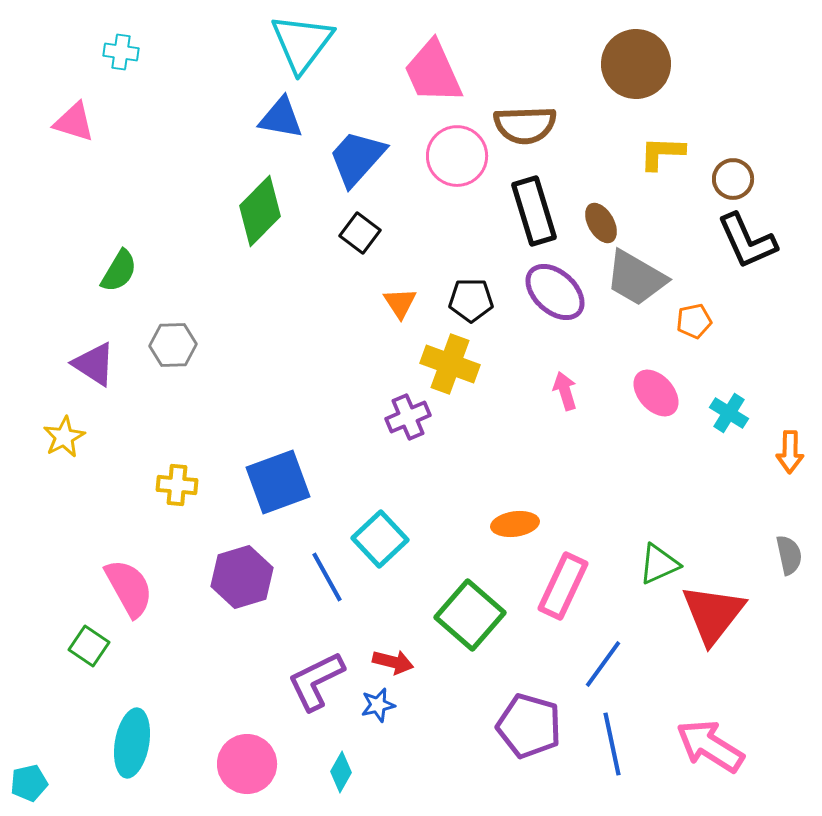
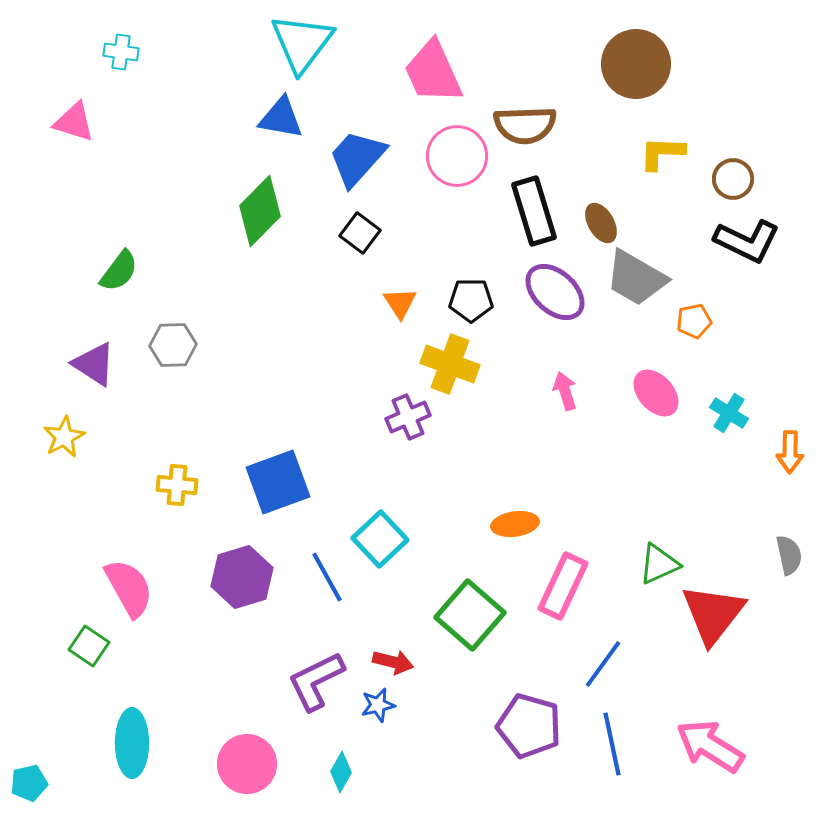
black L-shape at (747, 241): rotated 40 degrees counterclockwise
green semicircle at (119, 271): rotated 6 degrees clockwise
cyan ellipse at (132, 743): rotated 10 degrees counterclockwise
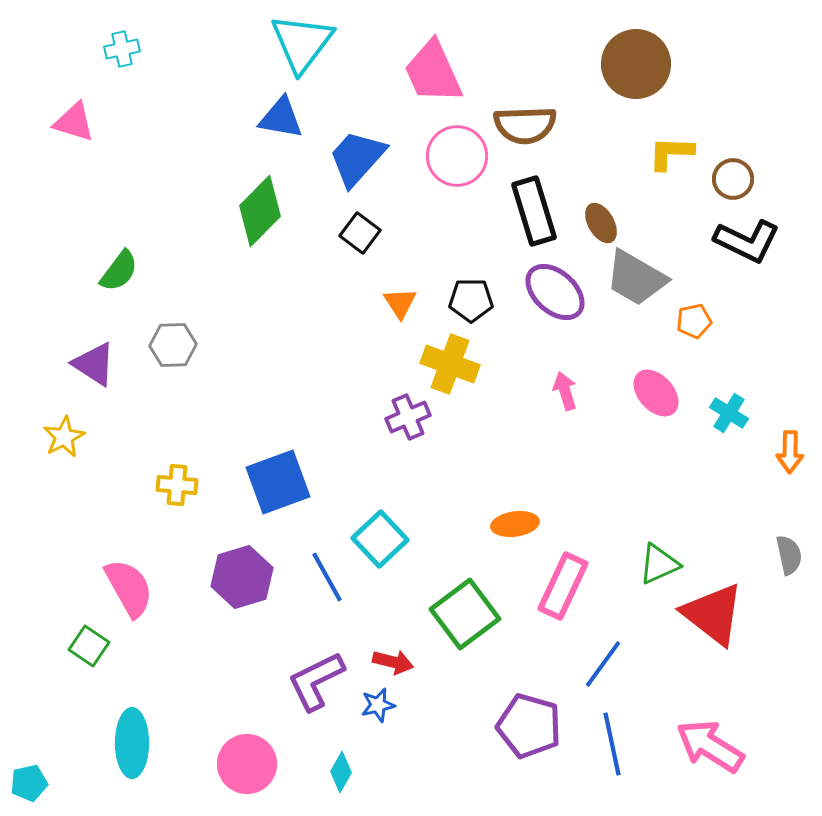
cyan cross at (121, 52): moved 1 px right, 3 px up; rotated 20 degrees counterclockwise
yellow L-shape at (662, 153): moved 9 px right
red triangle at (713, 614): rotated 30 degrees counterclockwise
green square at (470, 615): moved 5 px left, 1 px up; rotated 12 degrees clockwise
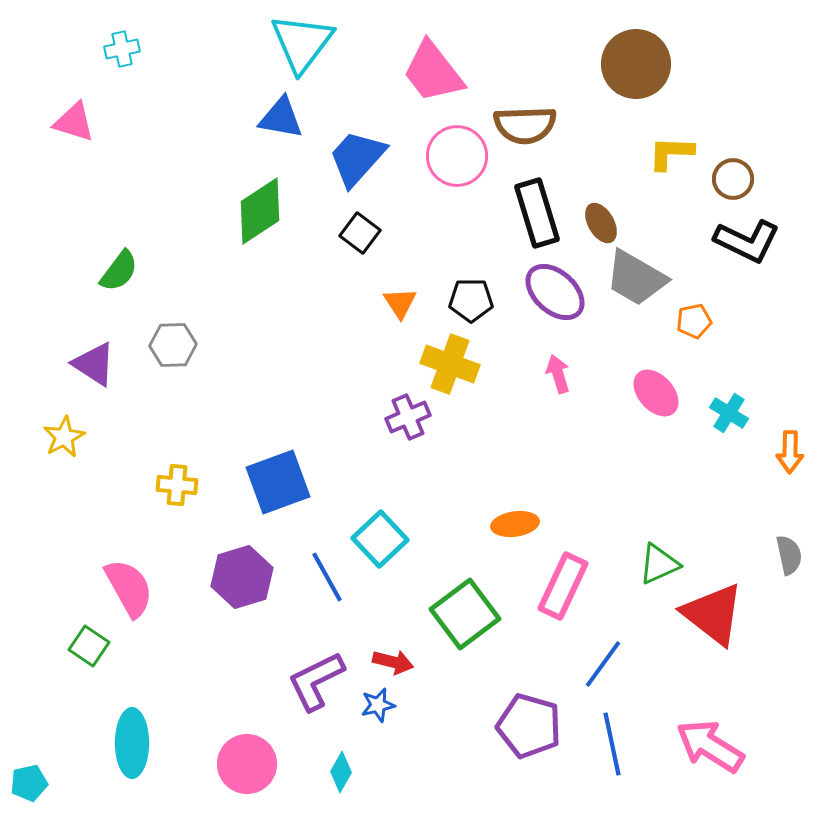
pink trapezoid at (433, 72): rotated 14 degrees counterclockwise
green diamond at (260, 211): rotated 12 degrees clockwise
black rectangle at (534, 211): moved 3 px right, 2 px down
pink arrow at (565, 391): moved 7 px left, 17 px up
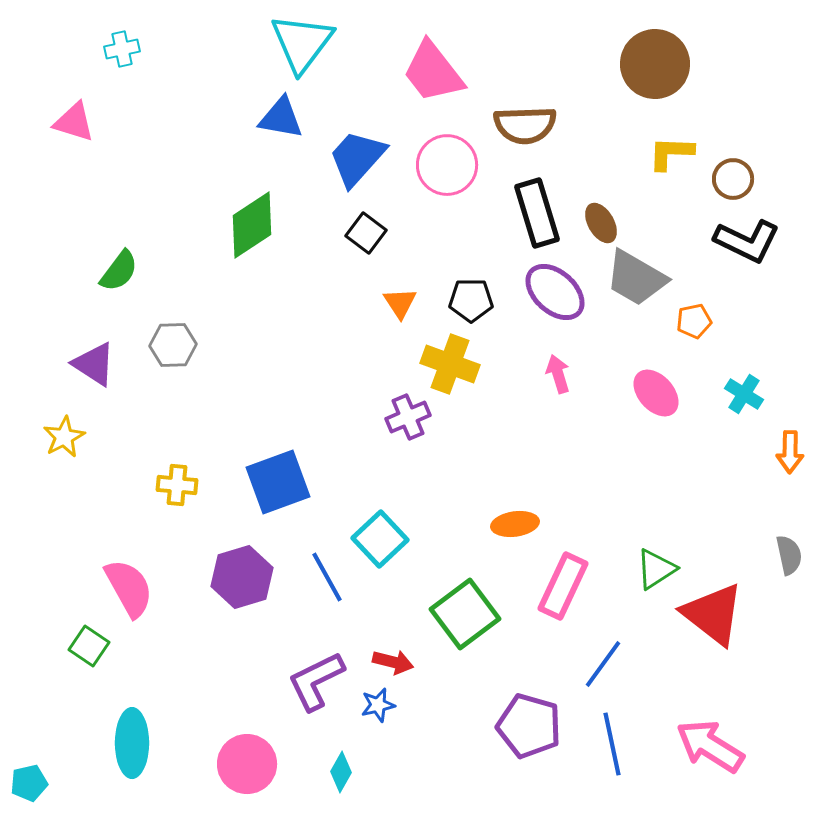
brown circle at (636, 64): moved 19 px right
pink circle at (457, 156): moved 10 px left, 9 px down
green diamond at (260, 211): moved 8 px left, 14 px down
black square at (360, 233): moved 6 px right
cyan cross at (729, 413): moved 15 px right, 19 px up
green triangle at (659, 564): moved 3 px left, 5 px down; rotated 9 degrees counterclockwise
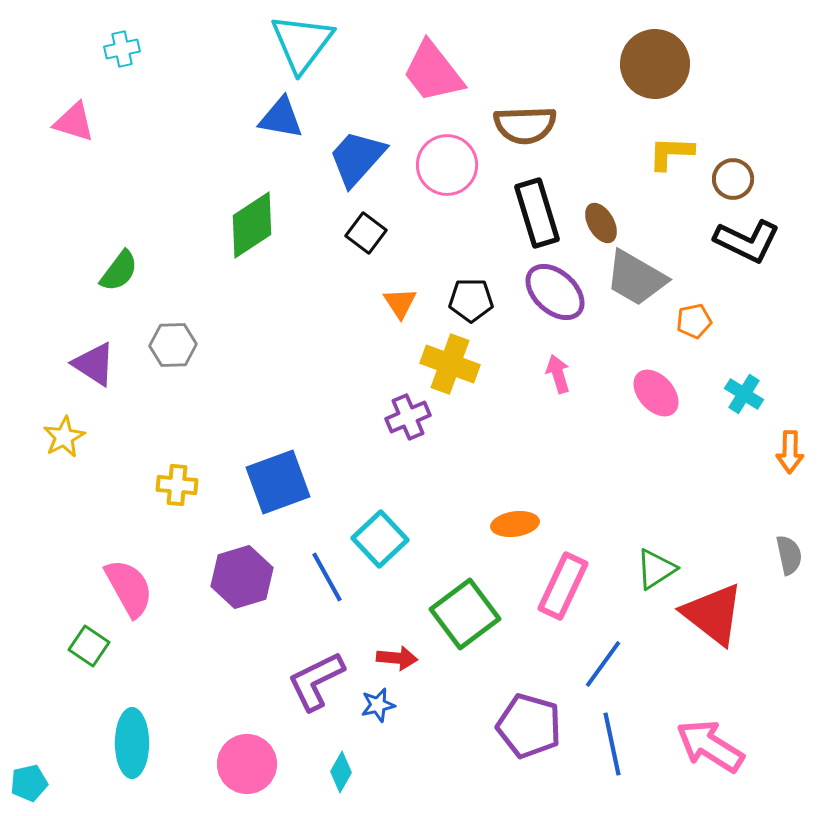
red arrow at (393, 662): moved 4 px right, 4 px up; rotated 9 degrees counterclockwise
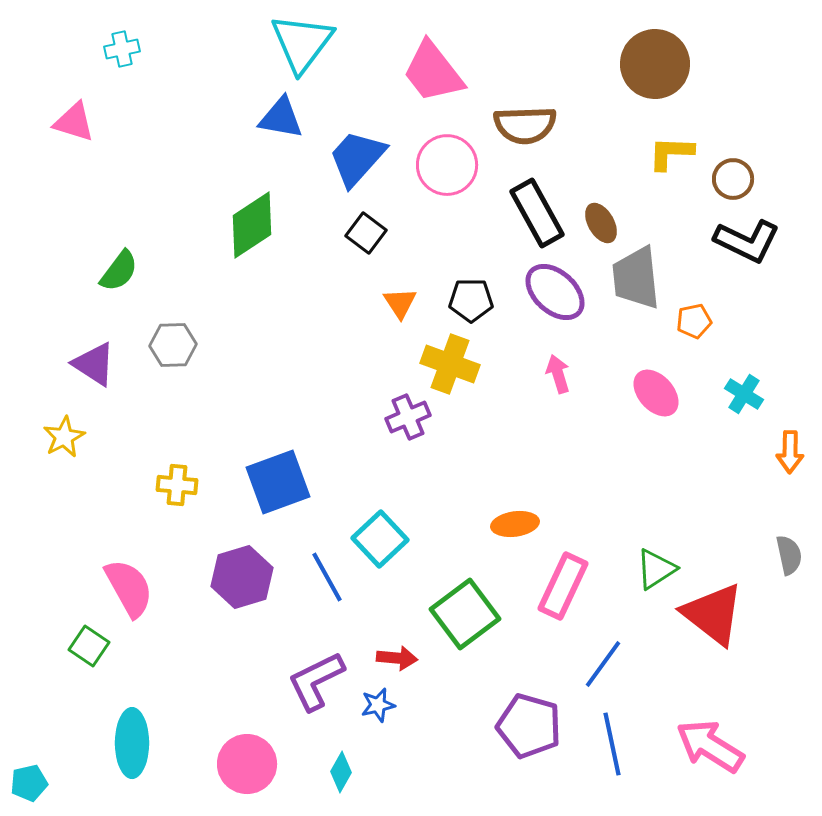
black rectangle at (537, 213): rotated 12 degrees counterclockwise
gray trapezoid at (636, 278): rotated 54 degrees clockwise
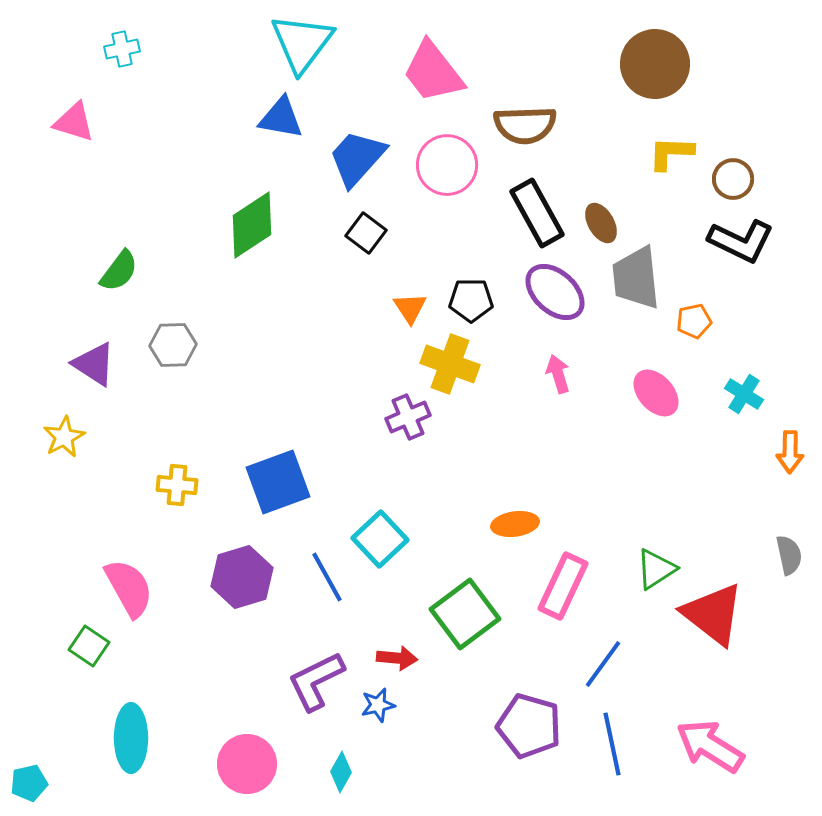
black L-shape at (747, 241): moved 6 px left
orange triangle at (400, 303): moved 10 px right, 5 px down
cyan ellipse at (132, 743): moved 1 px left, 5 px up
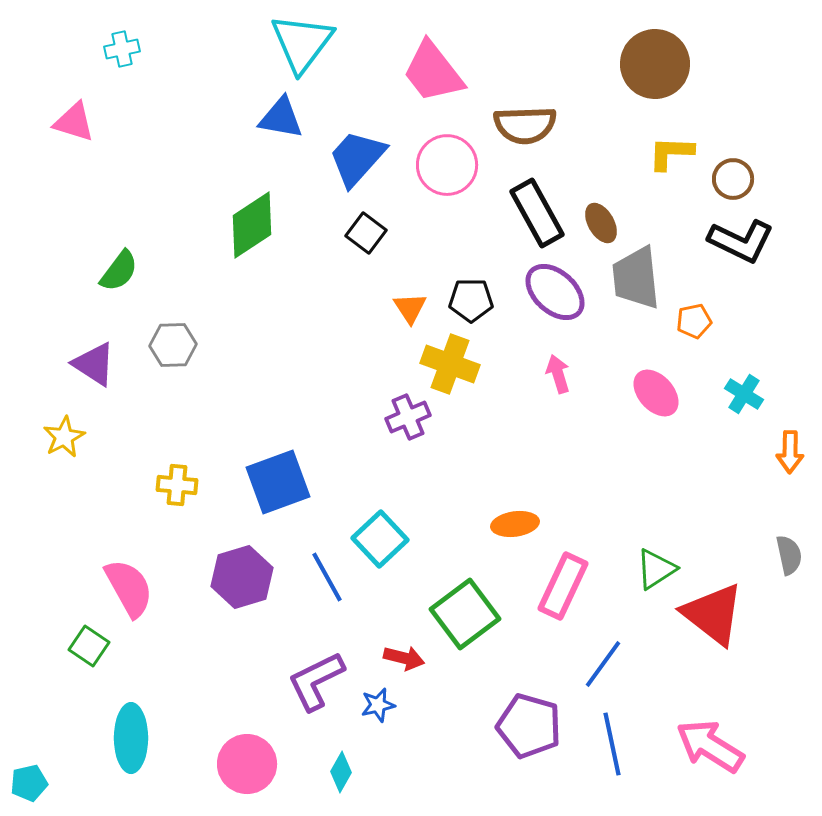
red arrow at (397, 658): moved 7 px right; rotated 9 degrees clockwise
